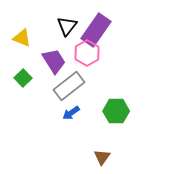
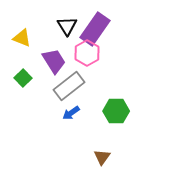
black triangle: rotated 10 degrees counterclockwise
purple rectangle: moved 1 px left, 1 px up
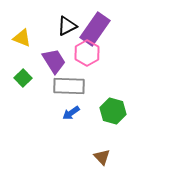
black triangle: rotated 35 degrees clockwise
gray rectangle: rotated 40 degrees clockwise
green hexagon: moved 3 px left; rotated 15 degrees clockwise
brown triangle: rotated 18 degrees counterclockwise
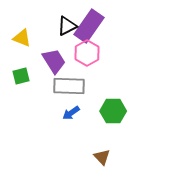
purple rectangle: moved 6 px left, 3 px up
green square: moved 2 px left, 2 px up; rotated 30 degrees clockwise
green hexagon: rotated 15 degrees counterclockwise
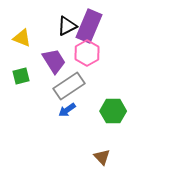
purple rectangle: rotated 12 degrees counterclockwise
gray rectangle: rotated 36 degrees counterclockwise
blue arrow: moved 4 px left, 3 px up
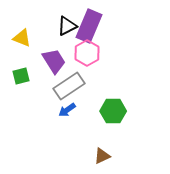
brown triangle: moved 1 px up; rotated 48 degrees clockwise
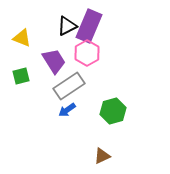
green hexagon: rotated 15 degrees counterclockwise
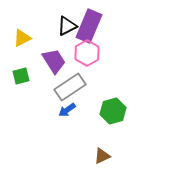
yellow triangle: rotated 48 degrees counterclockwise
gray rectangle: moved 1 px right, 1 px down
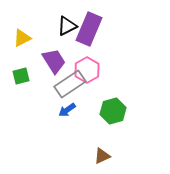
purple rectangle: moved 3 px down
pink hexagon: moved 17 px down
gray rectangle: moved 3 px up
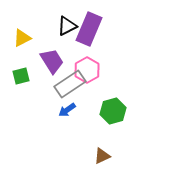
purple trapezoid: moved 2 px left
